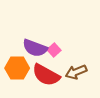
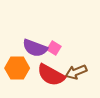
pink square: moved 2 px up; rotated 16 degrees counterclockwise
red semicircle: moved 5 px right
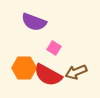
purple semicircle: moved 1 px left, 26 px up
orange hexagon: moved 7 px right
red semicircle: moved 3 px left
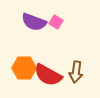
pink square: moved 2 px right, 26 px up
brown arrow: rotated 60 degrees counterclockwise
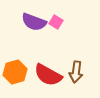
orange hexagon: moved 9 px left, 4 px down; rotated 15 degrees counterclockwise
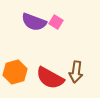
red semicircle: moved 2 px right, 3 px down
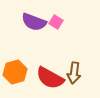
brown arrow: moved 2 px left, 1 px down
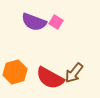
brown arrow: rotated 30 degrees clockwise
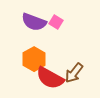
orange hexagon: moved 19 px right, 13 px up; rotated 15 degrees counterclockwise
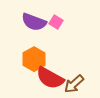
brown arrow: moved 11 px down; rotated 10 degrees clockwise
